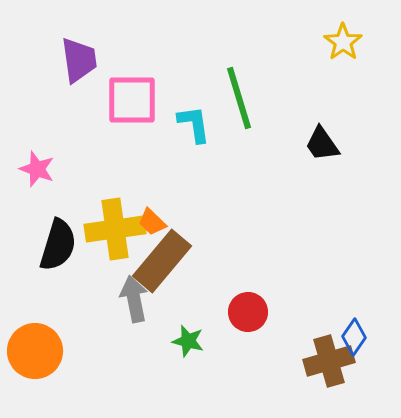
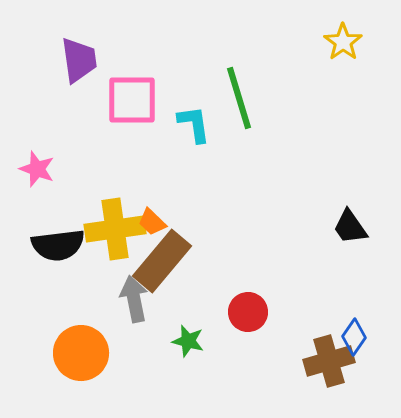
black trapezoid: moved 28 px right, 83 px down
black semicircle: rotated 66 degrees clockwise
orange circle: moved 46 px right, 2 px down
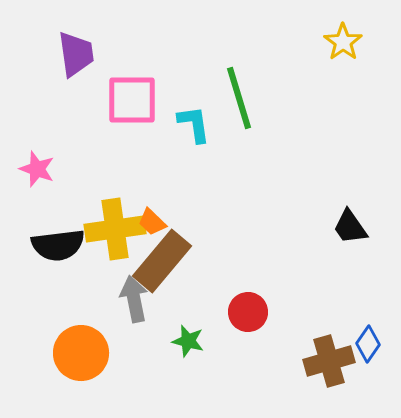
purple trapezoid: moved 3 px left, 6 px up
blue diamond: moved 14 px right, 7 px down
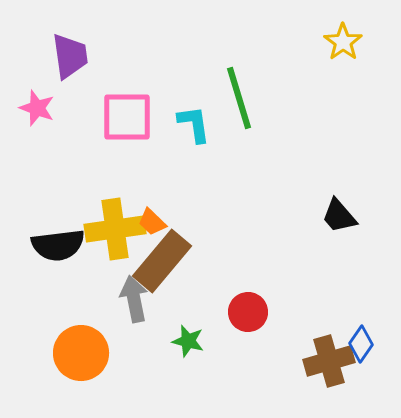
purple trapezoid: moved 6 px left, 2 px down
pink square: moved 5 px left, 17 px down
pink star: moved 61 px up
black trapezoid: moved 11 px left, 11 px up; rotated 6 degrees counterclockwise
blue diamond: moved 7 px left
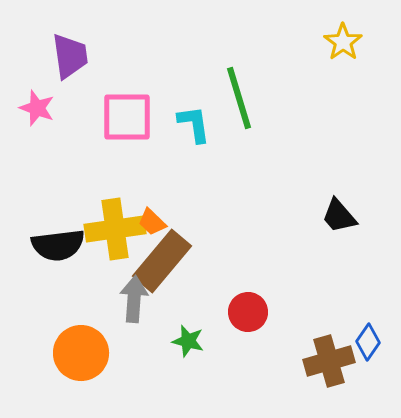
gray arrow: rotated 15 degrees clockwise
blue diamond: moved 7 px right, 2 px up
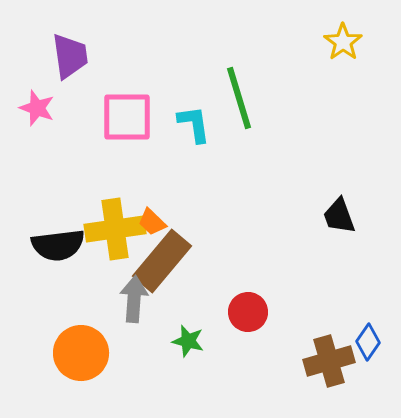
black trapezoid: rotated 21 degrees clockwise
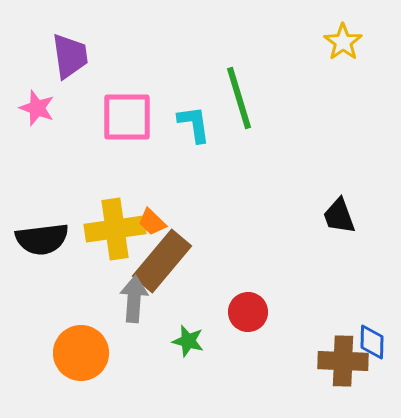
black semicircle: moved 16 px left, 6 px up
blue diamond: moved 4 px right; rotated 33 degrees counterclockwise
brown cross: moved 14 px right; rotated 18 degrees clockwise
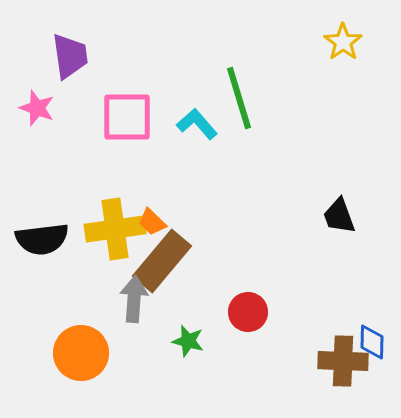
cyan L-shape: moved 3 px right; rotated 33 degrees counterclockwise
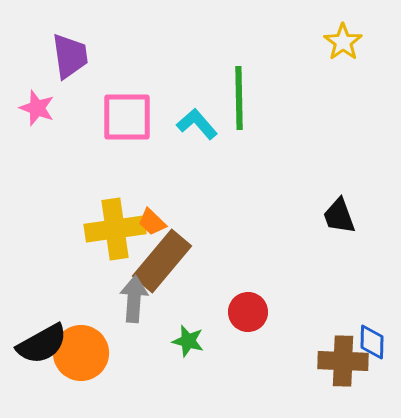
green line: rotated 16 degrees clockwise
black semicircle: moved 105 px down; rotated 22 degrees counterclockwise
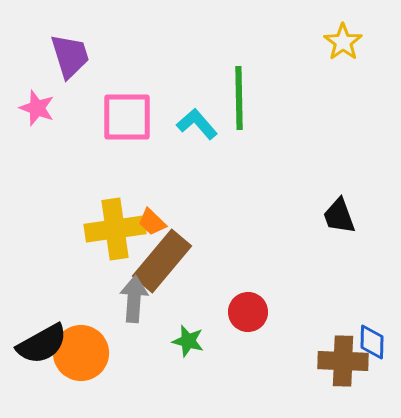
purple trapezoid: rotated 9 degrees counterclockwise
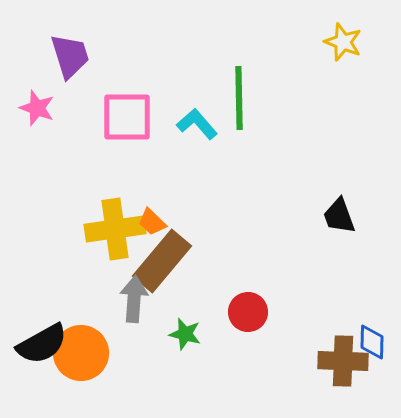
yellow star: rotated 15 degrees counterclockwise
green star: moved 3 px left, 7 px up
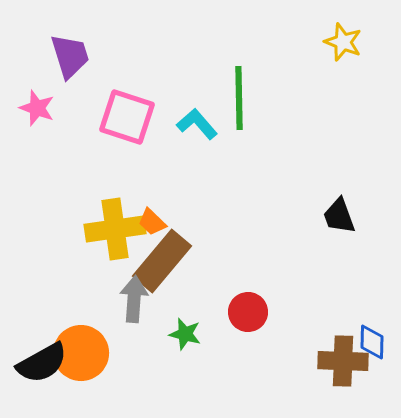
pink square: rotated 18 degrees clockwise
black semicircle: moved 19 px down
